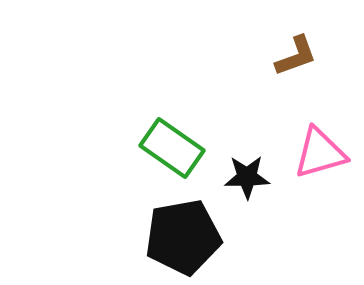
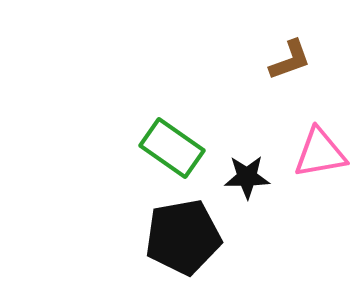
brown L-shape: moved 6 px left, 4 px down
pink triangle: rotated 6 degrees clockwise
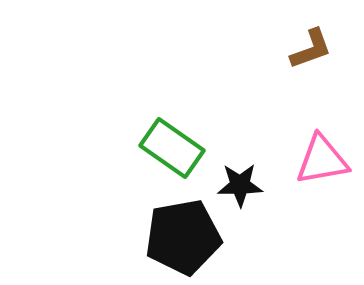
brown L-shape: moved 21 px right, 11 px up
pink triangle: moved 2 px right, 7 px down
black star: moved 7 px left, 8 px down
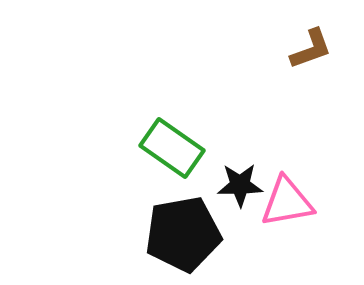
pink triangle: moved 35 px left, 42 px down
black pentagon: moved 3 px up
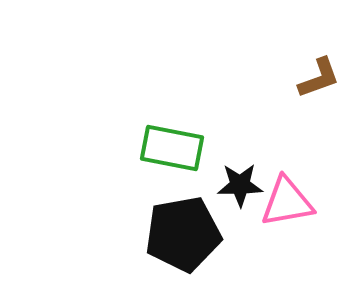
brown L-shape: moved 8 px right, 29 px down
green rectangle: rotated 24 degrees counterclockwise
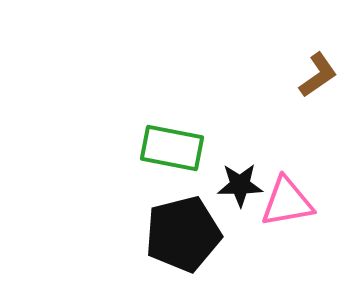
brown L-shape: moved 1 px left, 3 px up; rotated 15 degrees counterclockwise
black pentagon: rotated 4 degrees counterclockwise
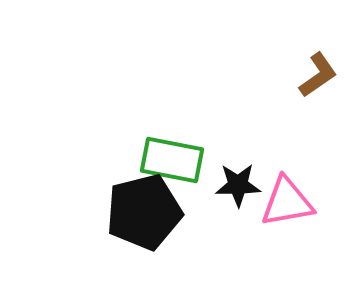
green rectangle: moved 12 px down
black star: moved 2 px left
black pentagon: moved 39 px left, 22 px up
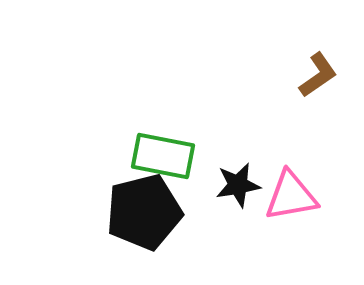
green rectangle: moved 9 px left, 4 px up
black star: rotated 9 degrees counterclockwise
pink triangle: moved 4 px right, 6 px up
